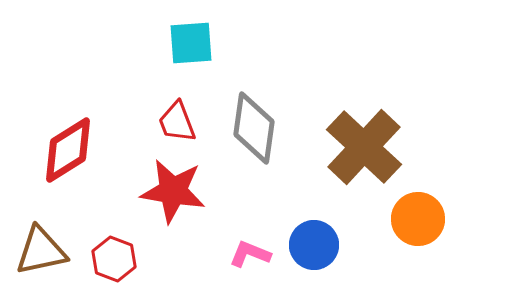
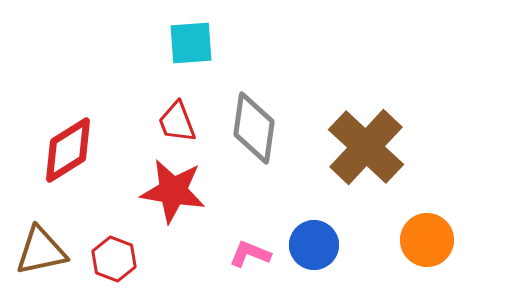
brown cross: moved 2 px right
orange circle: moved 9 px right, 21 px down
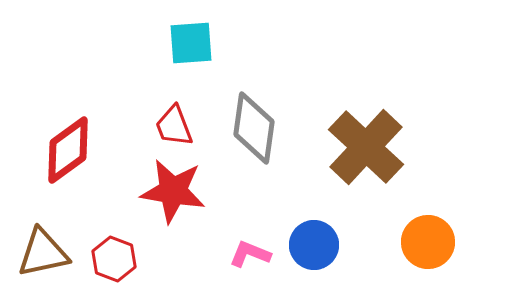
red trapezoid: moved 3 px left, 4 px down
red diamond: rotated 4 degrees counterclockwise
orange circle: moved 1 px right, 2 px down
brown triangle: moved 2 px right, 2 px down
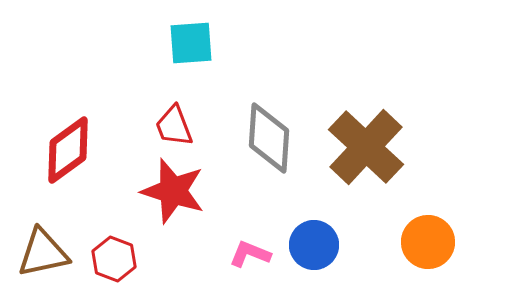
gray diamond: moved 15 px right, 10 px down; rotated 4 degrees counterclockwise
red star: rotated 8 degrees clockwise
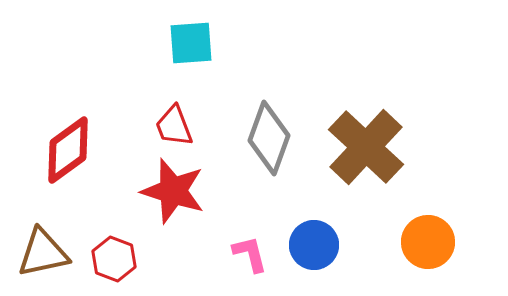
gray diamond: rotated 16 degrees clockwise
pink L-shape: rotated 54 degrees clockwise
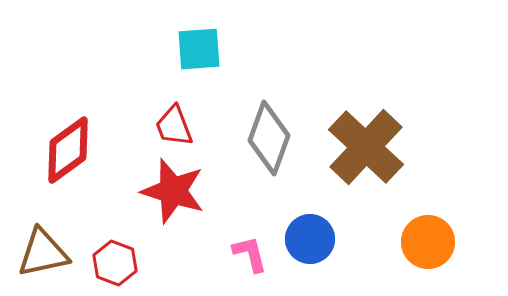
cyan square: moved 8 px right, 6 px down
blue circle: moved 4 px left, 6 px up
red hexagon: moved 1 px right, 4 px down
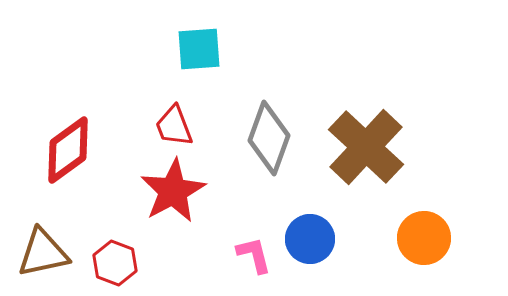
red star: rotated 26 degrees clockwise
orange circle: moved 4 px left, 4 px up
pink L-shape: moved 4 px right, 1 px down
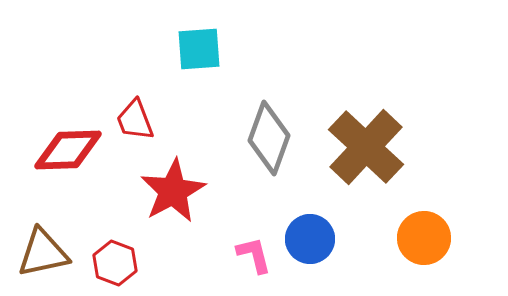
red trapezoid: moved 39 px left, 6 px up
red diamond: rotated 34 degrees clockwise
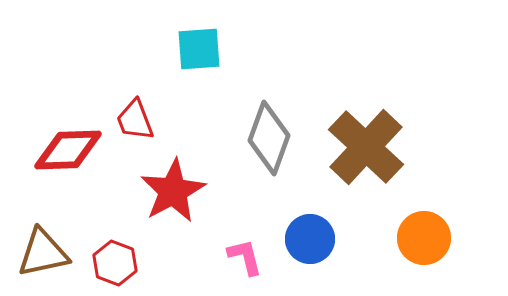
pink L-shape: moved 9 px left, 2 px down
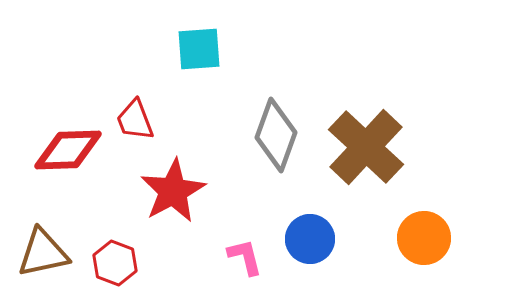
gray diamond: moved 7 px right, 3 px up
